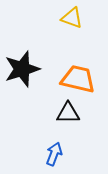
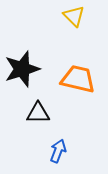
yellow triangle: moved 2 px right, 2 px up; rotated 25 degrees clockwise
black triangle: moved 30 px left
blue arrow: moved 4 px right, 3 px up
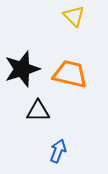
orange trapezoid: moved 8 px left, 5 px up
black triangle: moved 2 px up
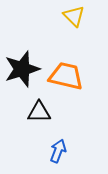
orange trapezoid: moved 4 px left, 2 px down
black triangle: moved 1 px right, 1 px down
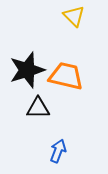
black star: moved 5 px right, 1 px down
black triangle: moved 1 px left, 4 px up
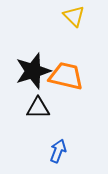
black star: moved 6 px right, 1 px down
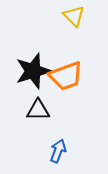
orange trapezoid: rotated 147 degrees clockwise
black triangle: moved 2 px down
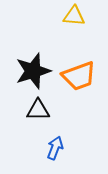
yellow triangle: rotated 40 degrees counterclockwise
orange trapezoid: moved 13 px right
blue arrow: moved 3 px left, 3 px up
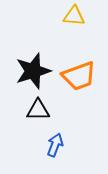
blue arrow: moved 3 px up
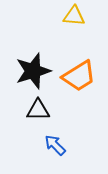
orange trapezoid: rotated 12 degrees counterclockwise
blue arrow: rotated 65 degrees counterclockwise
